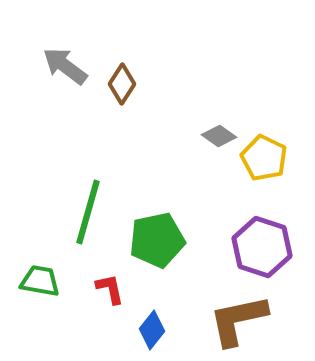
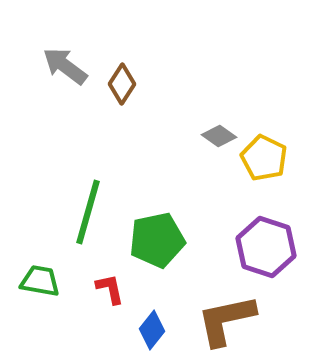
purple hexagon: moved 4 px right
brown L-shape: moved 12 px left
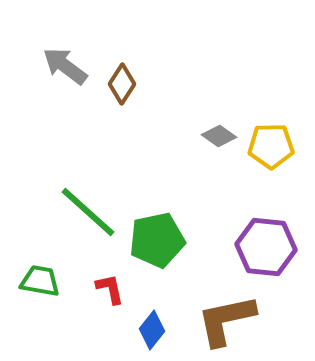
yellow pentagon: moved 7 px right, 12 px up; rotated 27 degrees counterclockwise
green line: rotated 64 degrees counterclockwise
purple hexagon: rotated 12 degrees counterclockwise
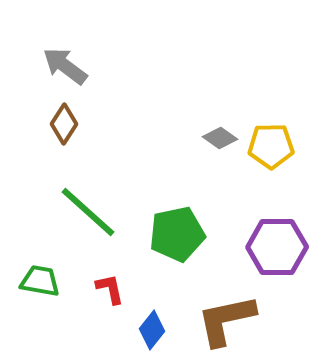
brown diamond: moved 58 px left, 40 px down
gray diamond: moved 1 px right, 2 px down
green pentagon: moved 20 px right, 6 px up
purple hexagon: moved 11 px right; rotated 6 degrees counterclockwise
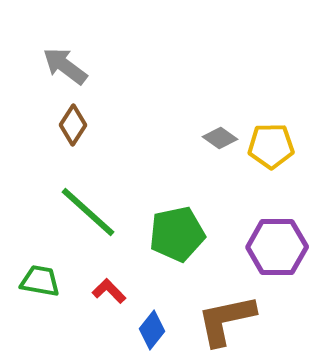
brown diamond: moved 9 px right, 1 px down
red L-shape: moved 1 px left, 2 px down; rotated 32 degrees counterclockwise
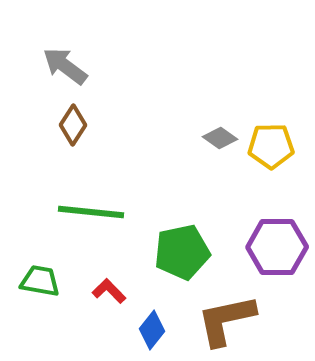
green line: moved 3 px right; rotated 36 degrees counterclockwise
green pentagon: moved 5 px right, 18 px down
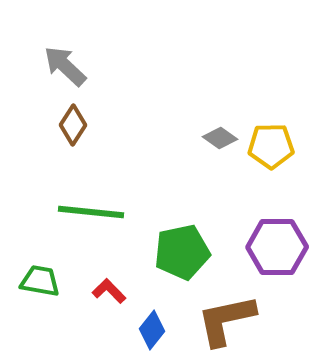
gray arrow: rotated 6 degrees clockwise
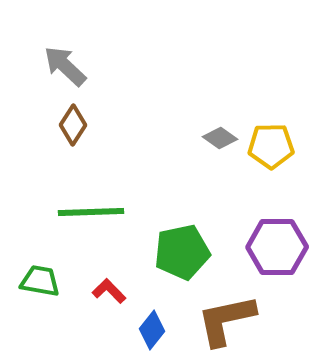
green line: rotated 8 degrees counterclockwise
